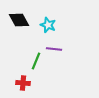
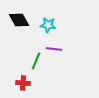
cyan star: rotated 14 degrees counterclockwise
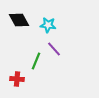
purple line: rotated 42 degrees clockwise
red cross: moved 6 px left, 4 px up
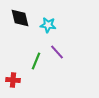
black diamond: moved 1 px right, 2 px up; rotated 15 degrees clockwise
purple line: moved 3 px right, 3 px down
red cross: moved 4 px left, 1 px down
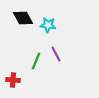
black diamond: moved 3 px right; rotated 15 degrees counterclockwise
purple line: moved 1 px left, 2 px down; rotated 14 degrees clockwise
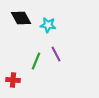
black diamond: moved 2 px left
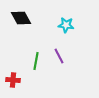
cyan star: moved 18 px right
purple line: moved 3 px right, 2 px down
green line: rotated 12 degrees counterclockwise
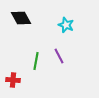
cyan star: rotated 14 degrees clockwise
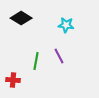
black diamond: rotated 30 degrees counterclockwise
cyan star: rotated 14 degrees counterclockwise
